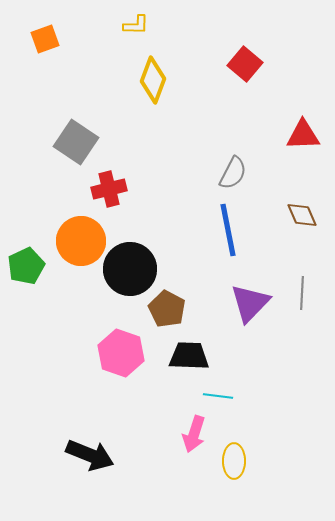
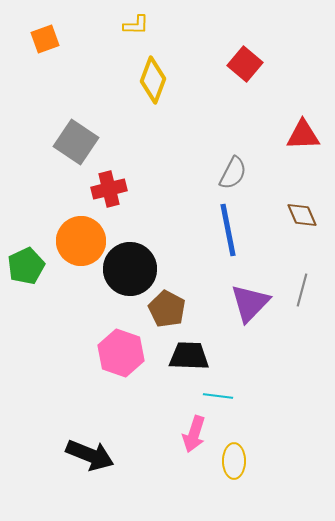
gray line: moved 3 px up; rotated 12 degrees clockwise
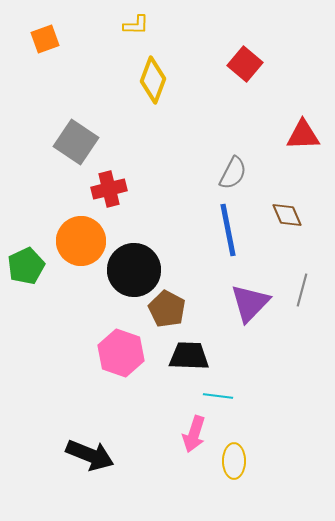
brown diamond: moved 15 px left
black circle: moved 4 px right, 1 px down
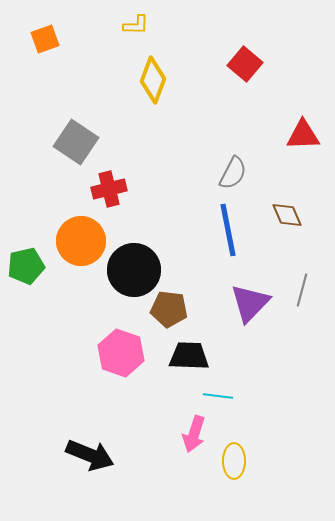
green pentagon: rotated 12 degrees clockwise
brown pentagon: moved 2 px right; rotated 21 degrees counterclockwise
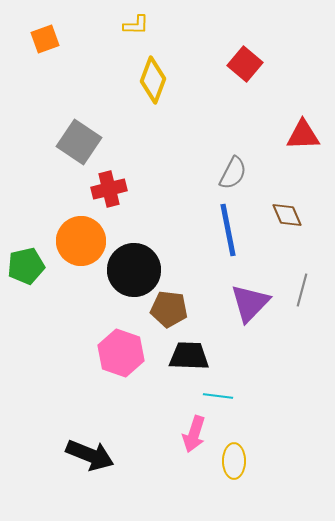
gray square: moved 3 px right
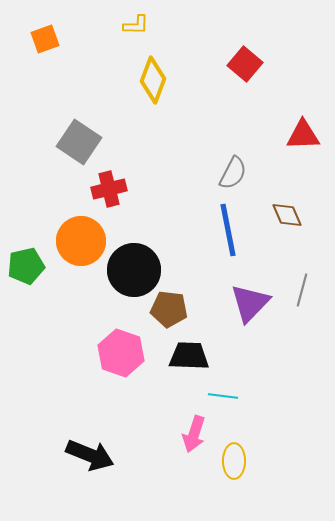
cyan line: moved 5 px right
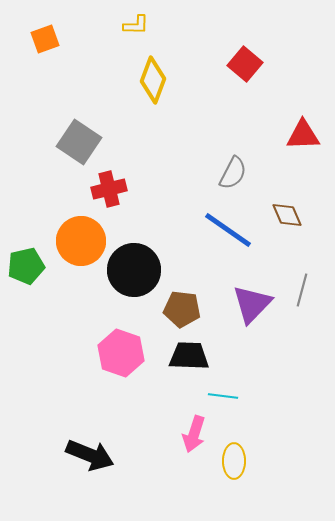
blue line: rotated 44 degrees counterclockwise
purple triangle: moved 2 px right, 1 px down
brown pentagon: moved 13 px right
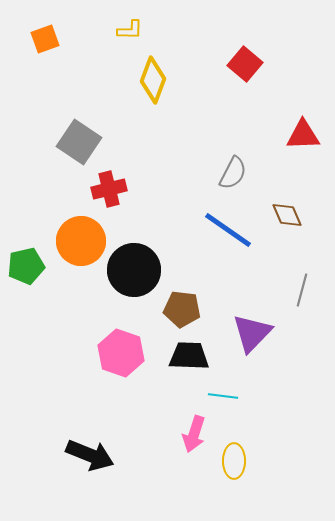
yellow L-shape: moved 6 px left, 5 px down
purple triangle: moved 29 px down
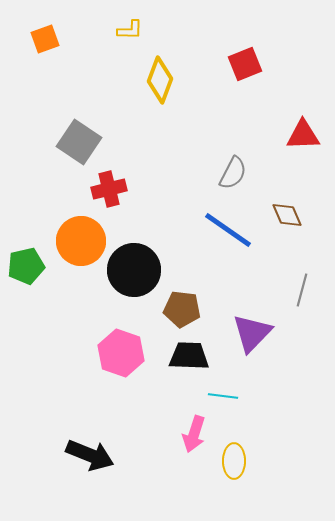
red square: rotated 28 degrees clockwise
yellow diamond: moved 7 px right
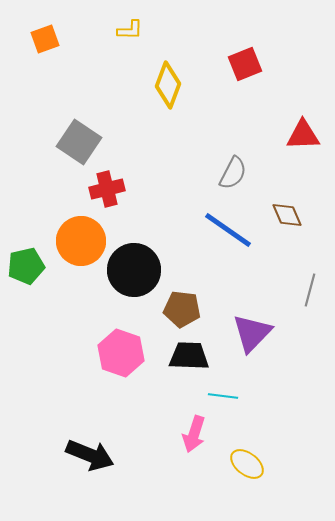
yellow diamond: moved 8 px right, 5 px down
red cross: moved 2 px left
gray line: moved 8 px right
yellow ellipse: moved 13 px right, 3 px down; rotated 52 degrees counterclockwise
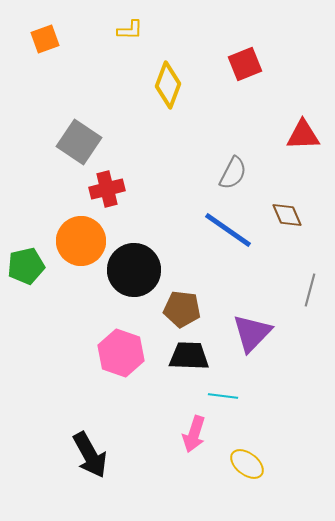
black arrow: rotated 39 degrees clockwise
